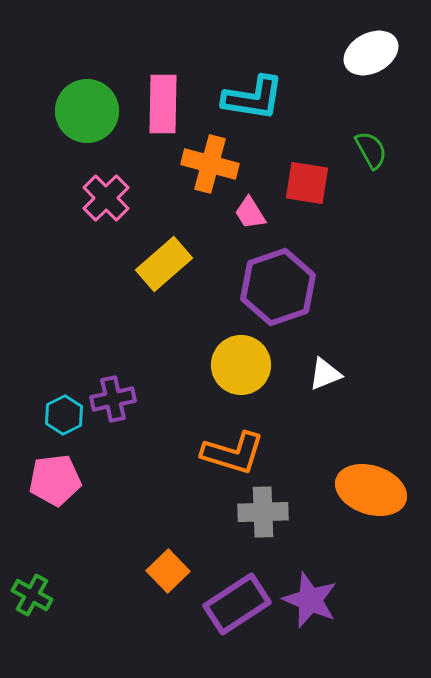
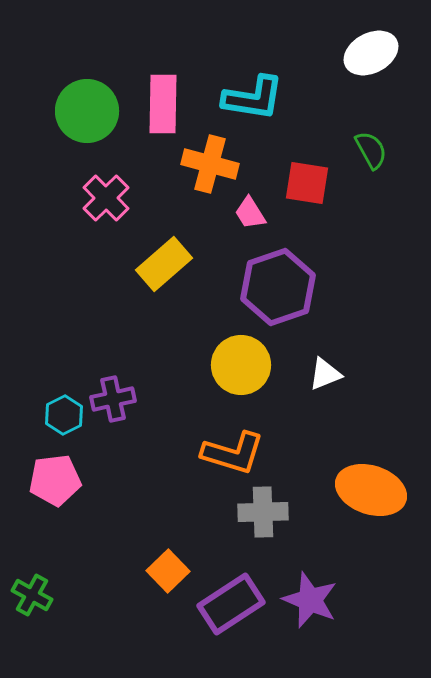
purple rectangle: moved 6 px left
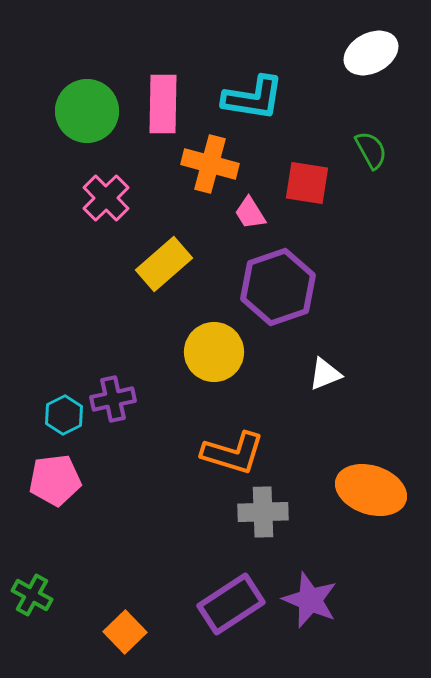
yellow circle: moved 27 px left, 13 px up
orange square: moved 43 px left, 61 px down
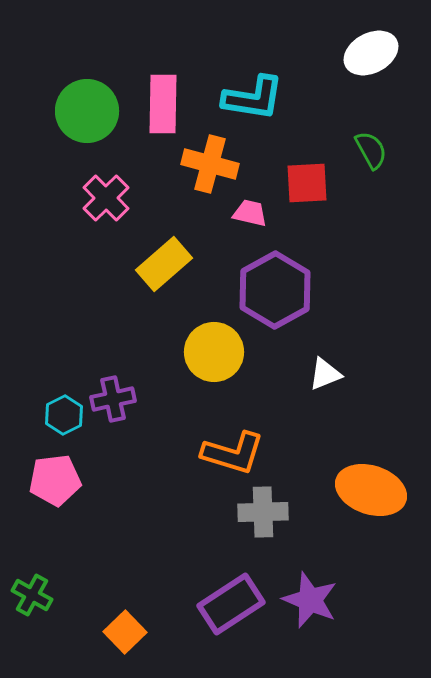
red square: rotated 12 degrees counterclockwise
pink trapezoid: rotated 135 degrees clockwise
purple hexagon: moved 3 px left, 3 px down; rotated 10 degrees counterclockwise
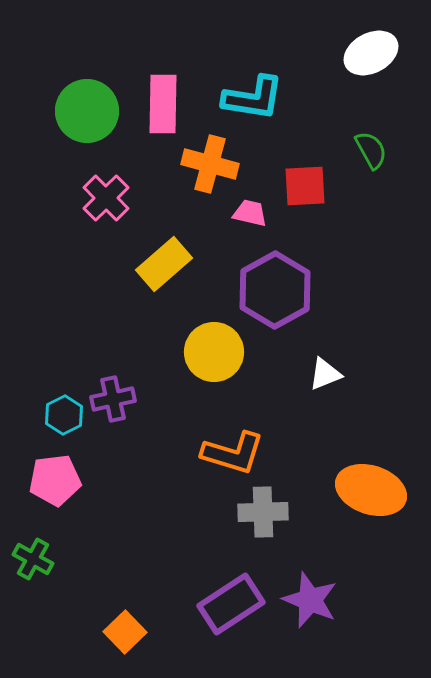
red square: moved 2 px left, 3 px down
green cross: moved 1 px right, 36 px up
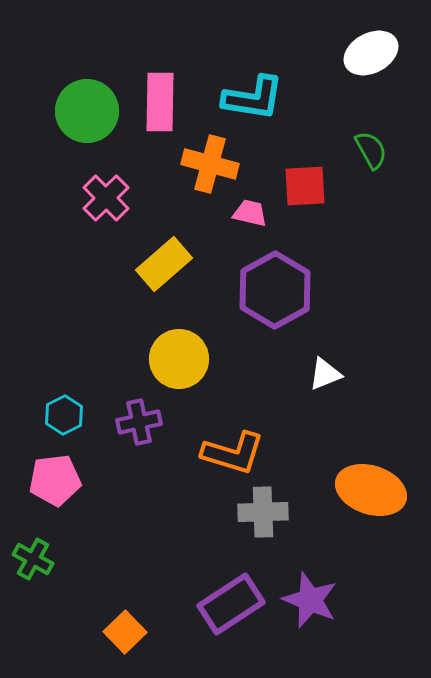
pink rectangle: moved 3 px left, 2 px up
yellow circle: moved 35 px left, 7 px down
purple cross: moved 26 px right, 23 px down
